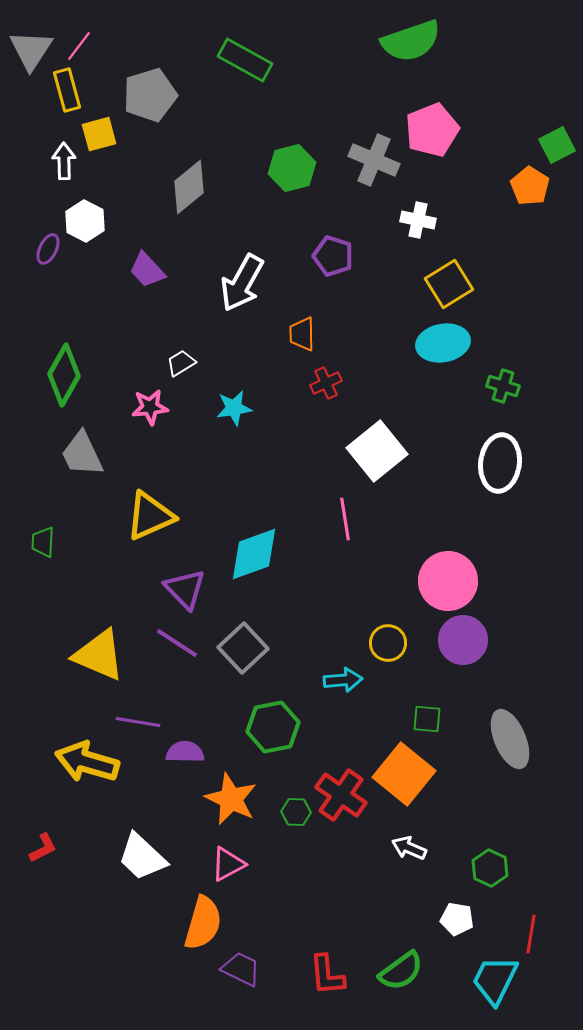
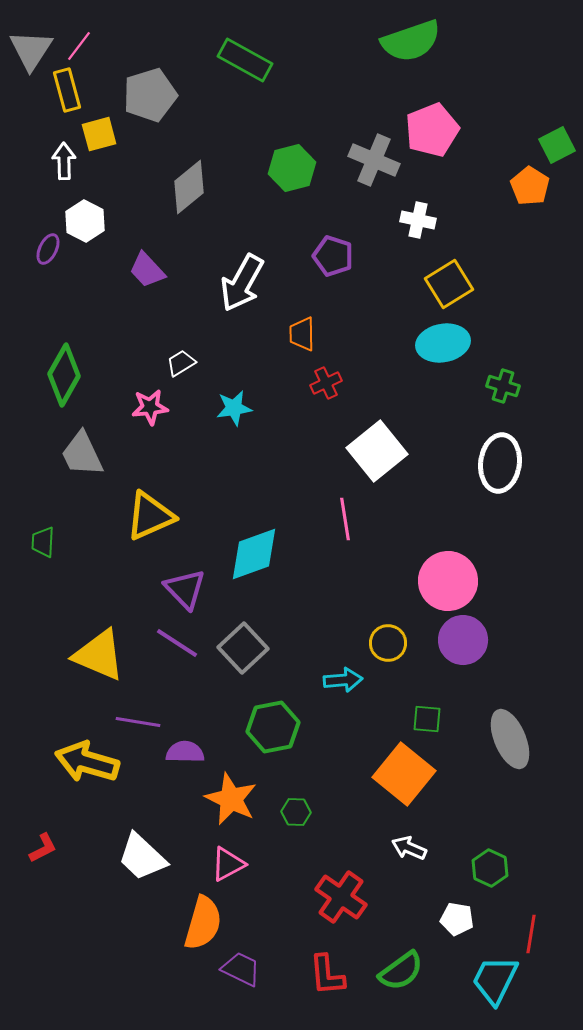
red cross at (341, 795): moved 102 px down
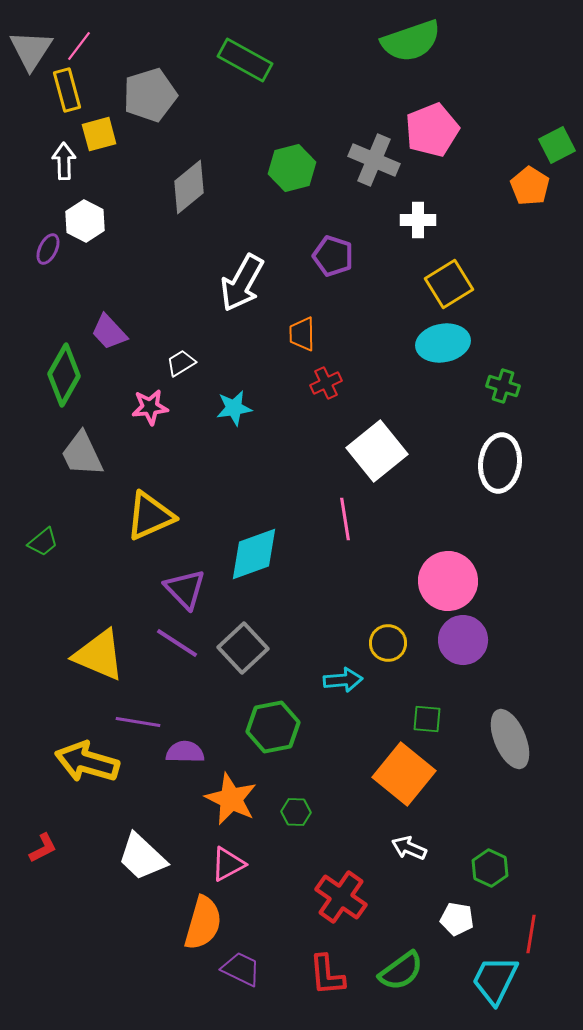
white cross at (418, 220): rotated 12 degrees counterclockwise
purple trapezoid at (147, 270): moved 38 px left, 62 px down
green trapezoid at (43, 542): rotated 132 degrees counterclockwise
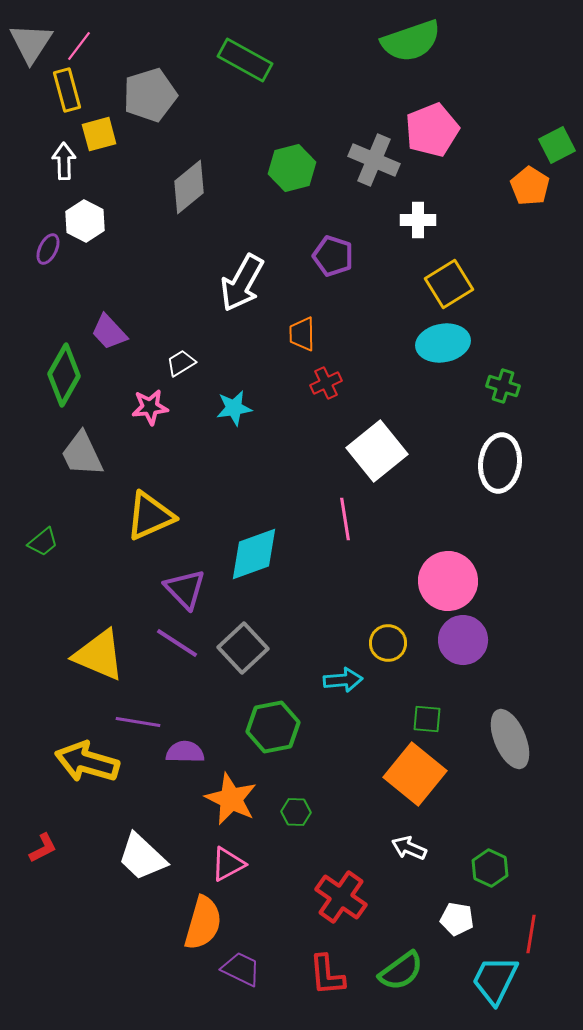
gray triangle at (31, 50): moved 7 px up
orange square at (404, 774): moved 11 px right
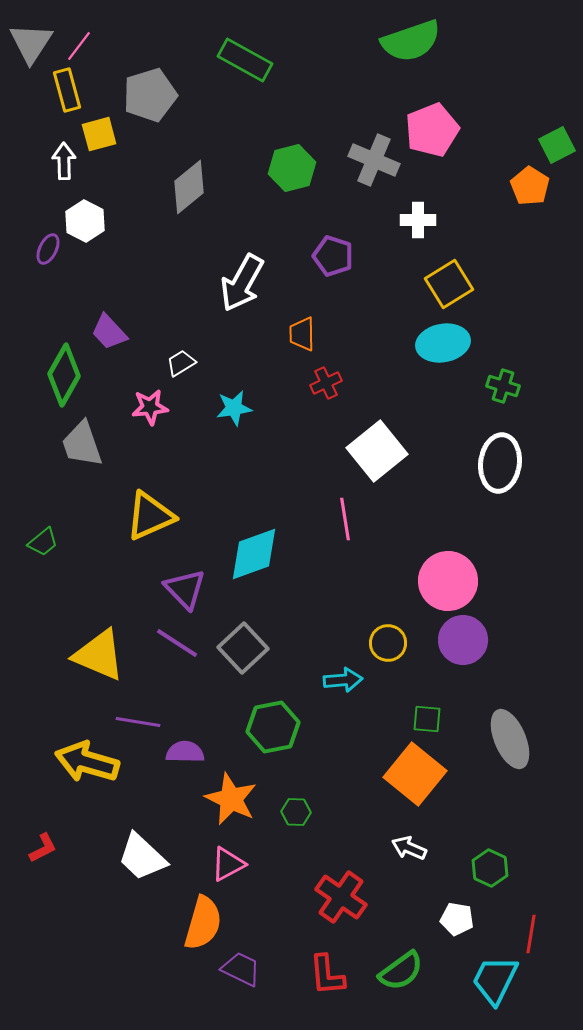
gray trapezoid at (82, 454): moved 10 px up; rotated 6 degrees clockwise
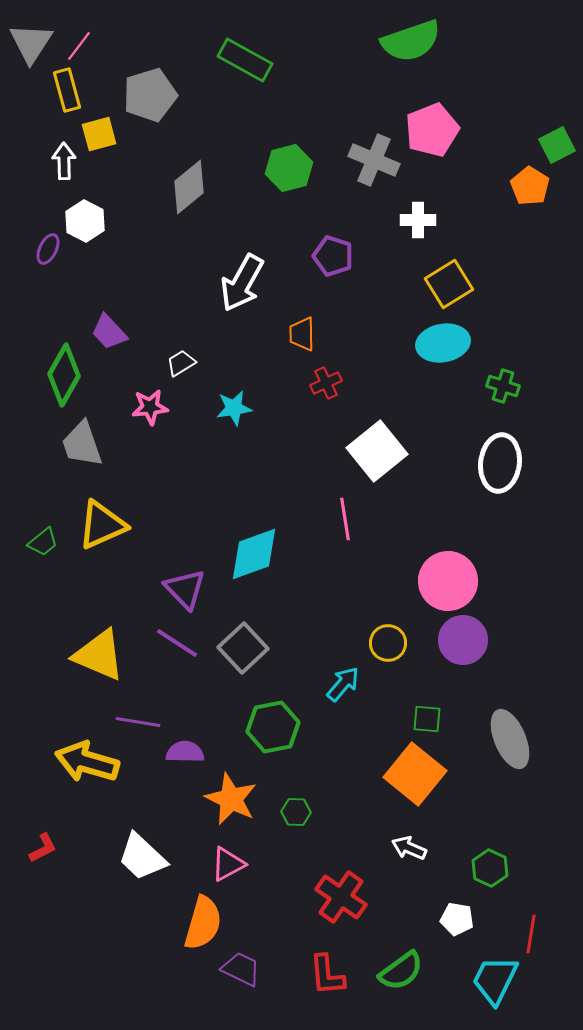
green hexagon at (292, 168): moved 3 px left
yellow triangle at (150, 516): moved 48 px left, 9 px down
cyan arrow at (343, 680): moved 4 px down; rotated 45 degrees counterclockwise
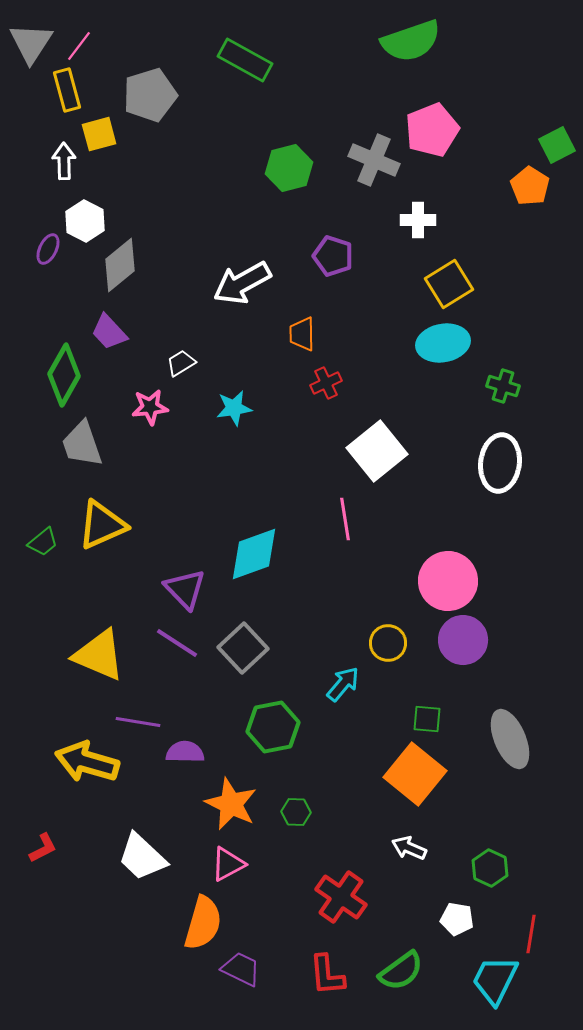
gray diamond at (189, 187): moved 69 px left, 78 px down
white arrow at (242, 283): rotated 32 degrees clockwise
orange star at (231, 799): moved 5 px down
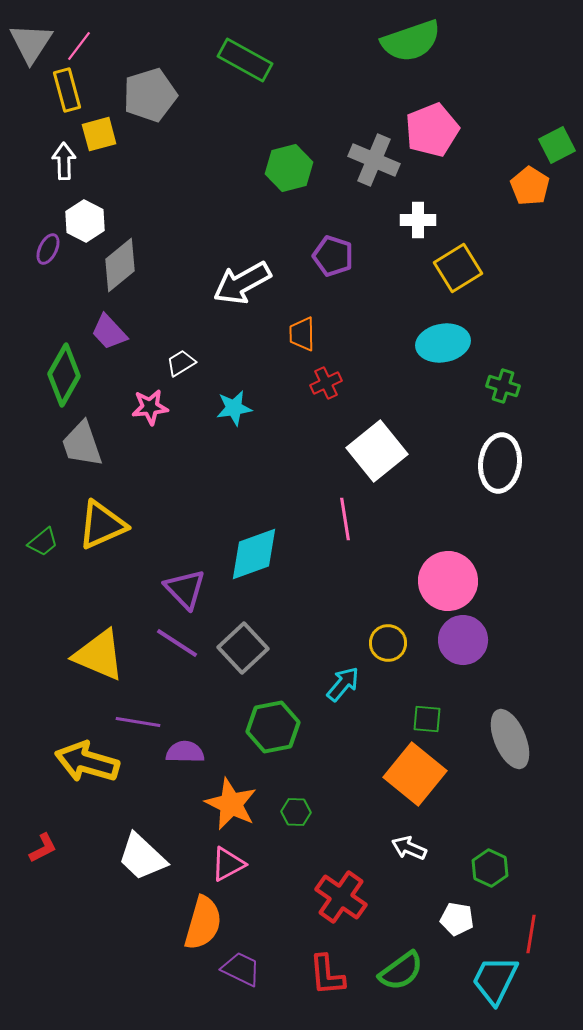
yellow square at (449, 284): moved 9 px right, 16 px up
